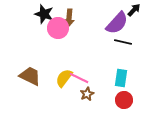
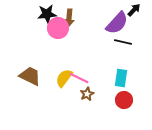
black star: moved 3 px right; rotated 24 degrees counterclockwise
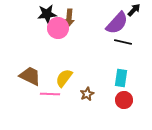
pink line: moved 29 px left, 16 px down; rotated 24 degrees counterclockwise
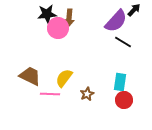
purple semicircle: moved 1 px left, 2 px up
black line: rotated 18 degrees clockwise
cyan rectangle: moved 1 px left, 4 px down
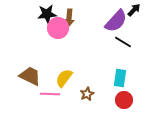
cyan rectangle: moved 4 px up
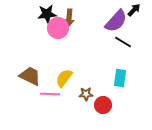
brown star: moved 1 px left; rotated 24 degrees clockwise
red circle: moved 21 px left, 5 px down
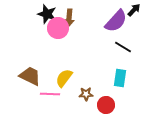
black star: rotated 24 degrees clockwise
black line: moved 5 px down
red circle: moved 3 px right
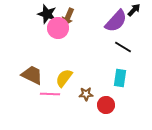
brown arrow: moved 1 px left, 1 px up; rotated 18 degrees clockwise
brown trapezoid: moved 2 px right, 1 px up
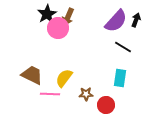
black arrow: moved 2 px right, 10 px down; rotated 24 degrees counterclockwise
black star: rotated 24 degrees clockwise
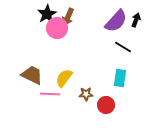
pink circle: moved 1 px left
